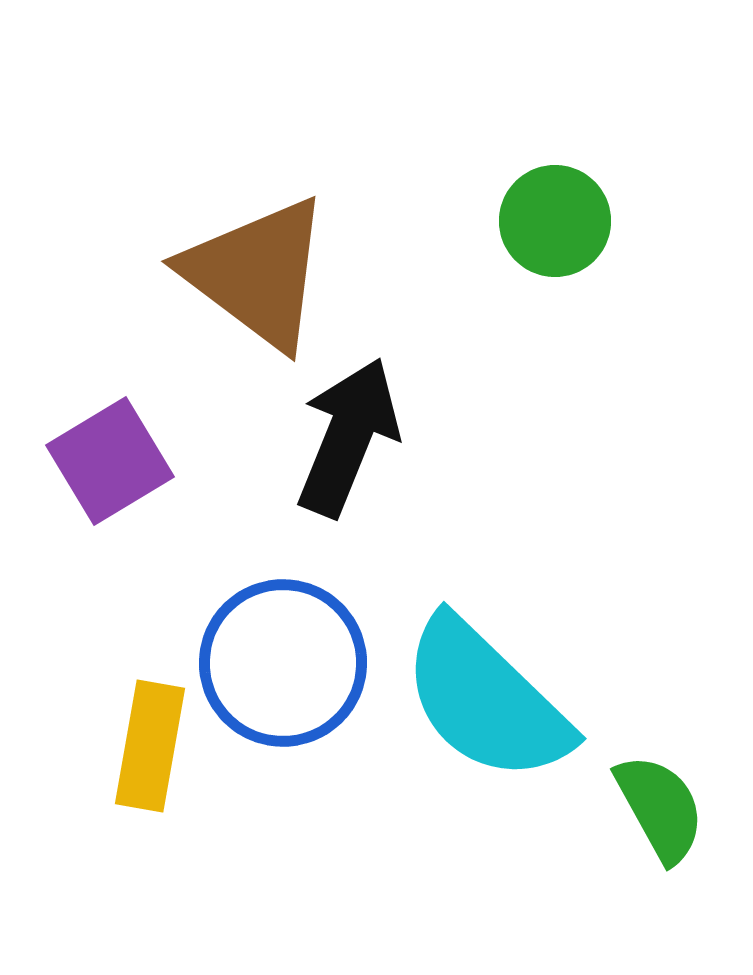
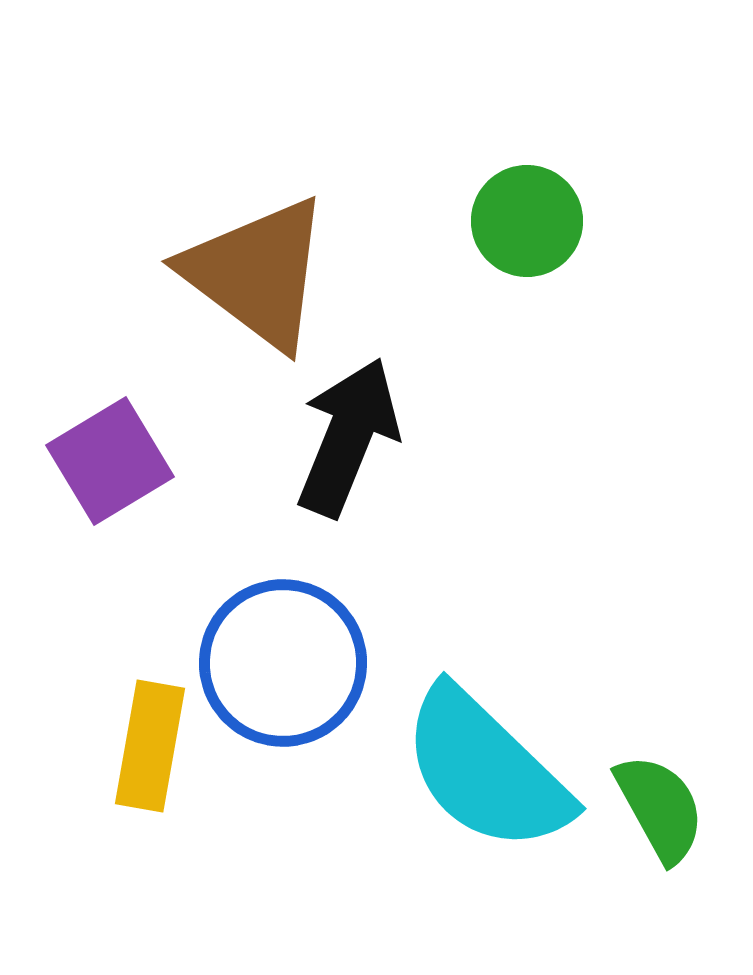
green circle: moved 28 px left
cyan semicircle: moved 70 px down
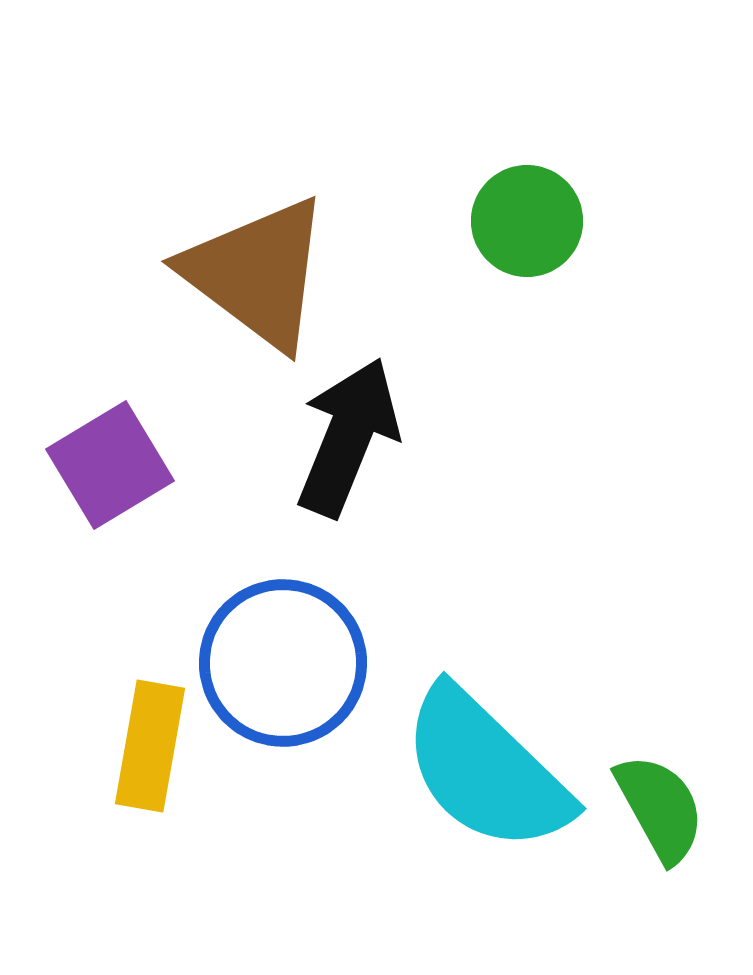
purple square: moved 4 px down
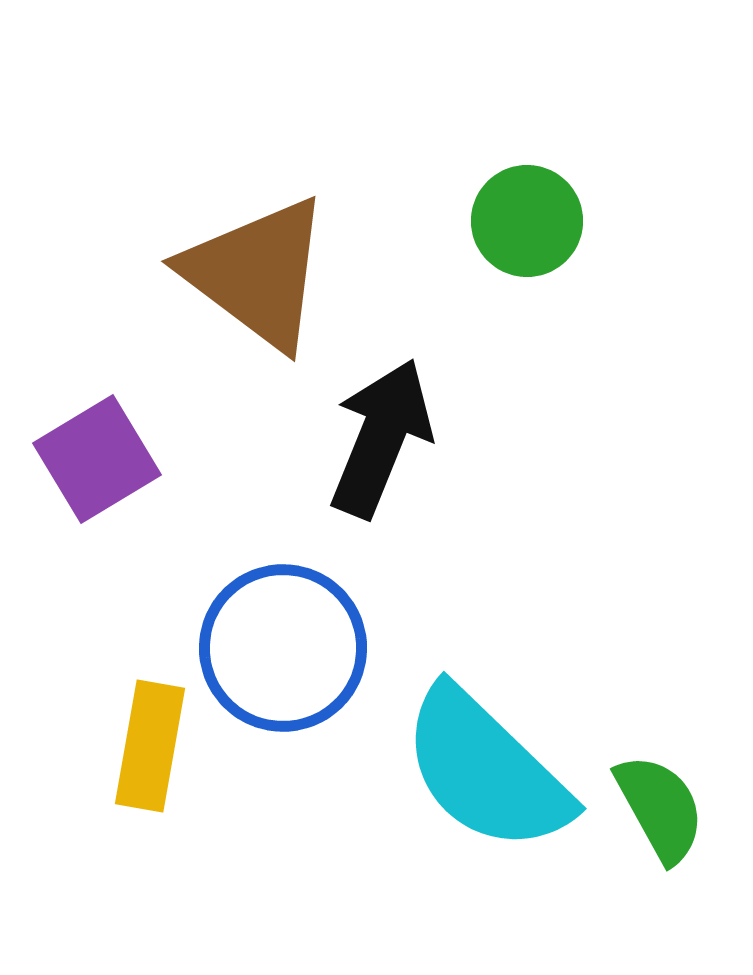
black arrow: moved 33 px right, 1 px down
purple square: moved 13 px left, 6 px up
blue circle: moved 15 px up
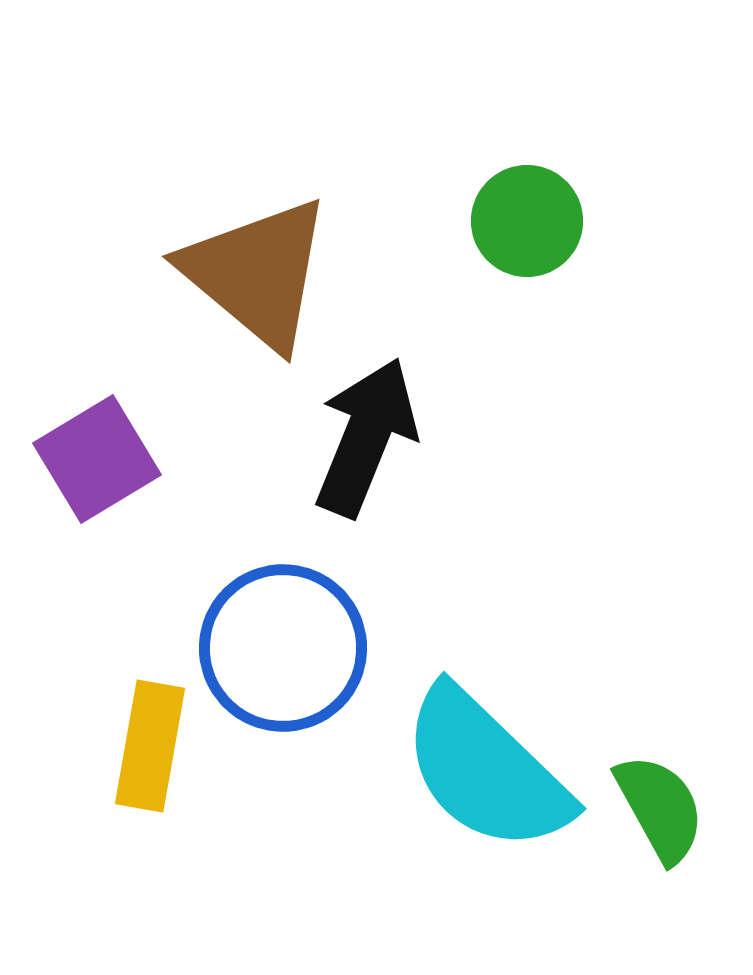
brown triangle: rotated 3 degrees clockwise
black arrow: moved 15 px left, 1 px up
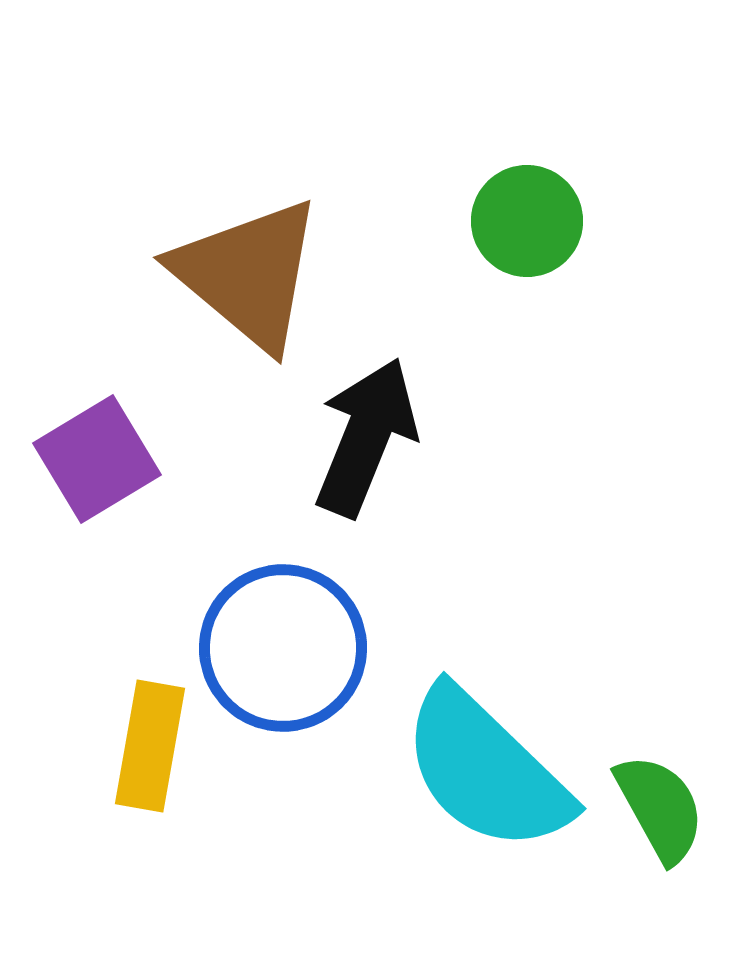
brown triangle: moved 9 px left, 1 px down
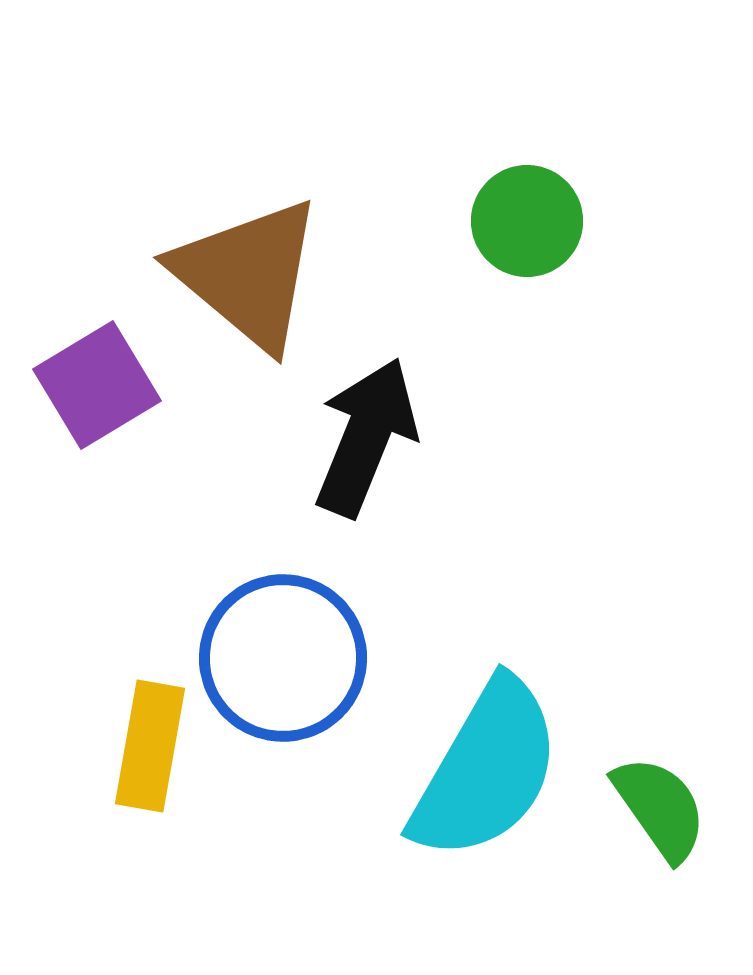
purple square: moved 74 px up
blue circle: moved 10 px down
cyan semicircle: rotated 104 degrees counterclockwise
green semicircle: rotated 6 degrees counterclockwise
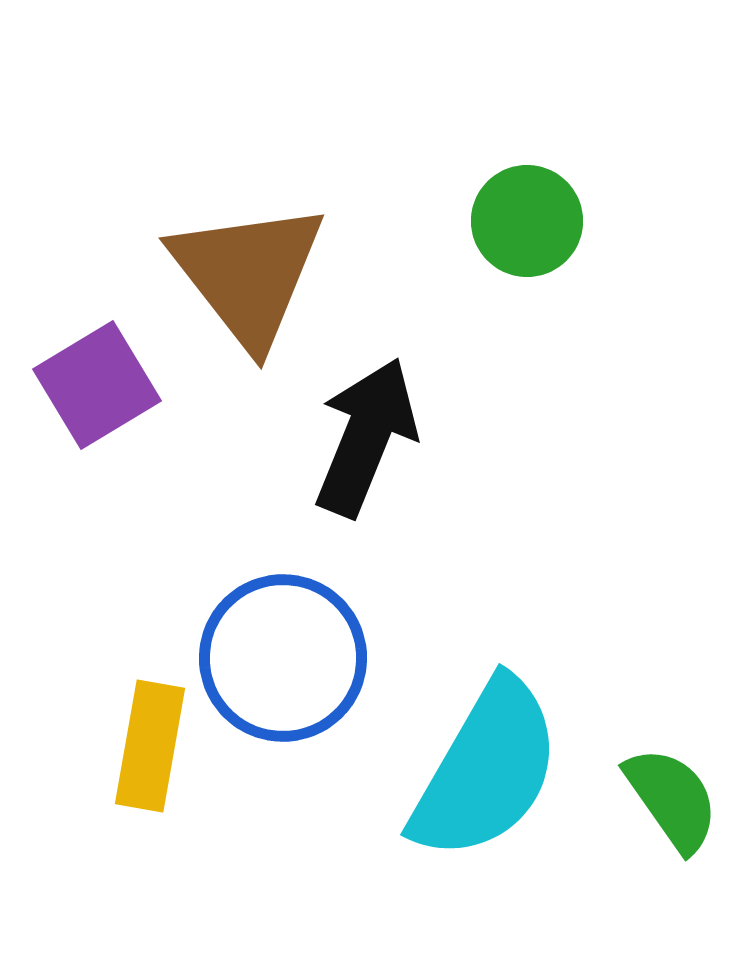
brown triangle: rotated 12 degrees clockwise
green semicircle: moved 12 px right, 9 px up
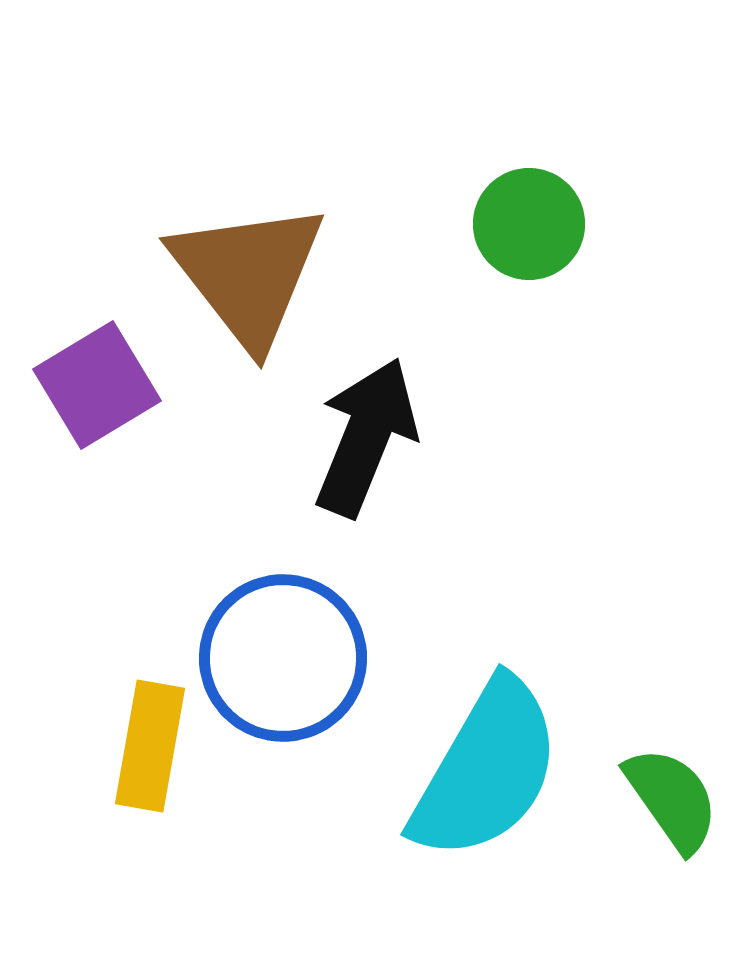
green circle: moved 2 px right, 3 px down
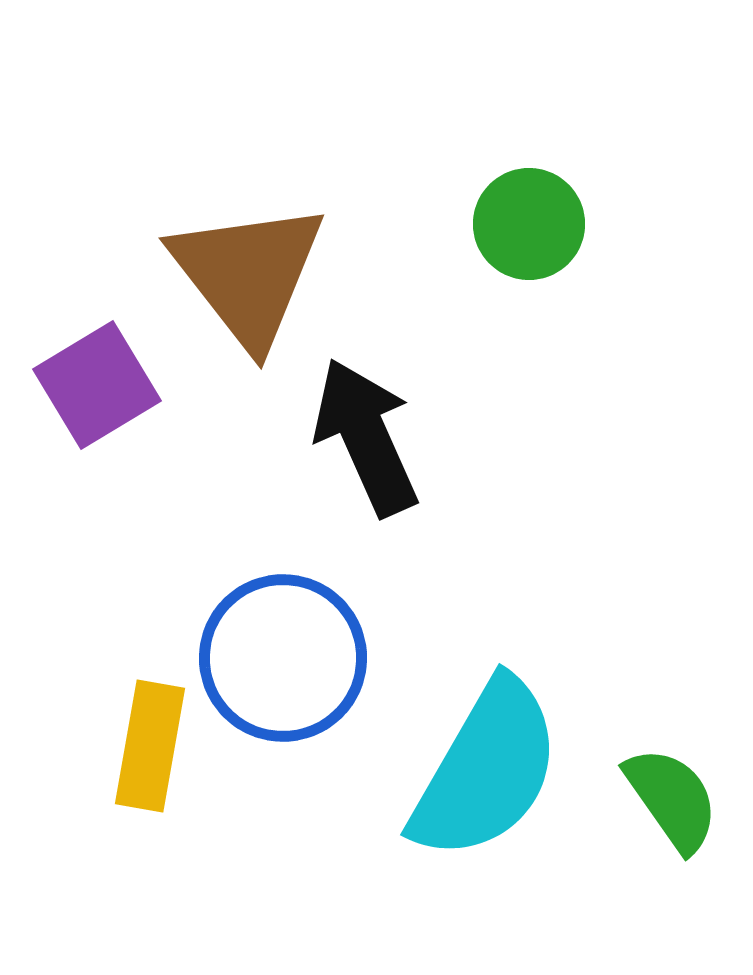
black arrow: rotated 46 degrees counterclockwise
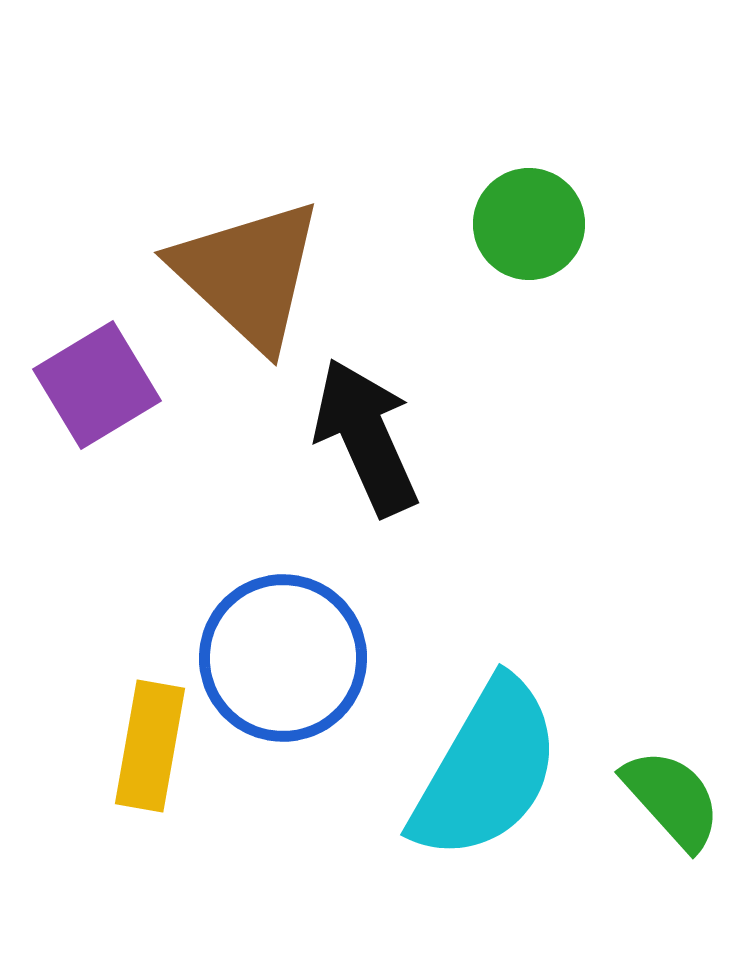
brown triangle: rotated 9 degrees counterclockwise
green semicircle: rotated 7 degrees counterclockwise
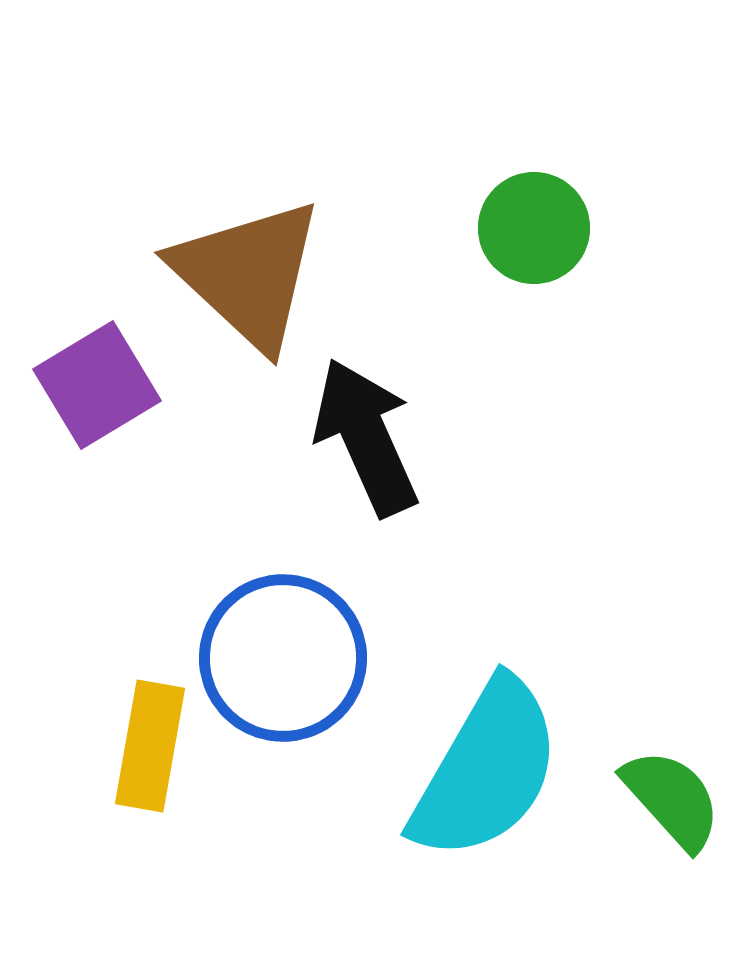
green circle: moved 5 px right, 4 px down
